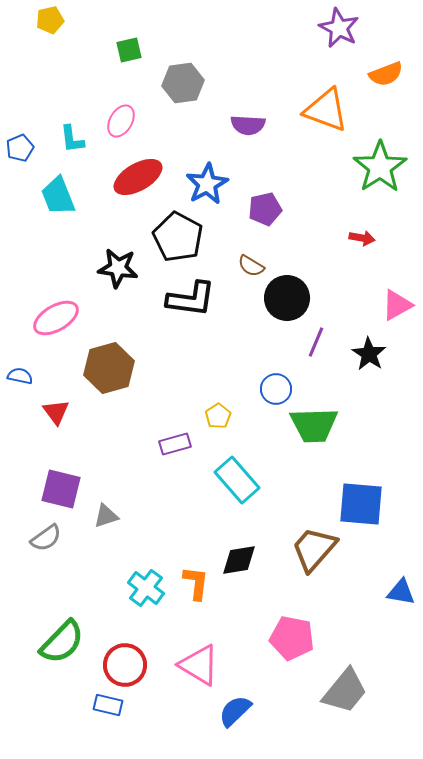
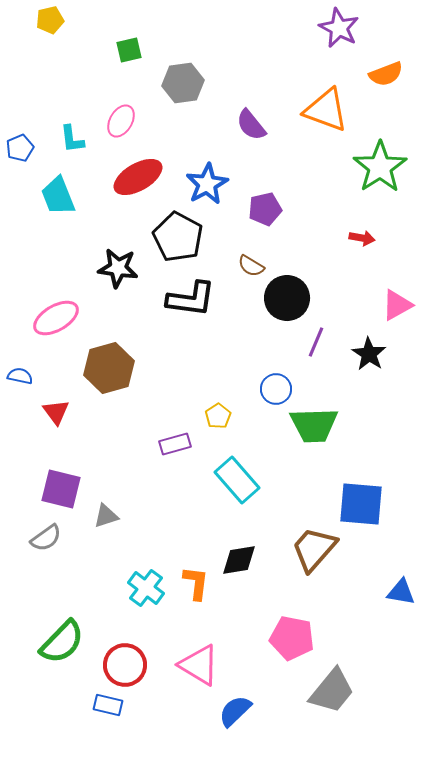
purple semicircle at (248, 125): moved 3 px right; rotated 48 degrees clockwise
gray trapezoid at (345, 691): moved 13 px left
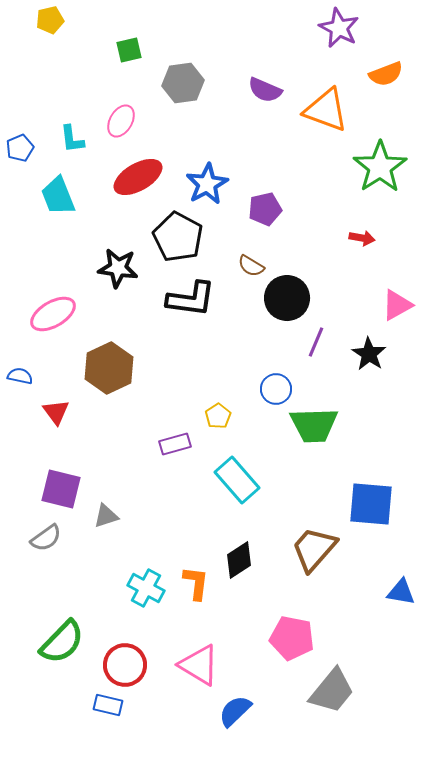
purple semicircle at (251, 125): moved 14 px right, 35 px up; rotated 28 degrees counterclockwise
pink ellipse at (56, 318): moved 3 px left, 4 px up
brown hexagon at (109, 368): rotated 9 degrees counterclockwise
blue square at (361, 504): moved 10 px right
black diamond at (239, 560): rotated 24 degrees counterclockwise
cyan cross at (146, 588): rotated 9 degrees counterclockwise
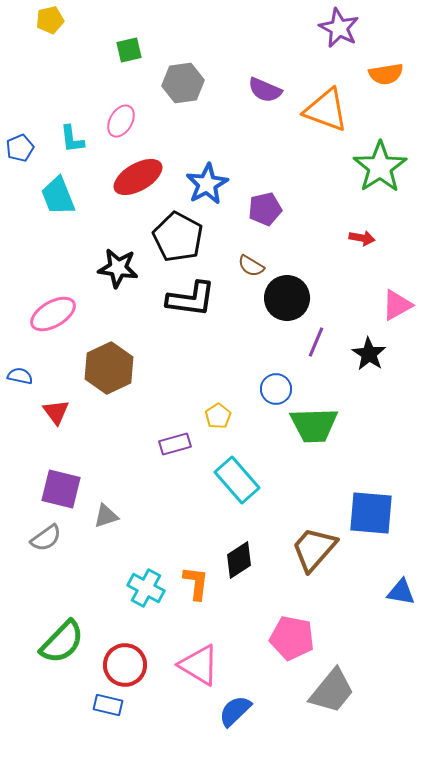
orange semicircle at (386, 74): rotated 12 degrees clockwise
blue square at (371, 504): moved 9 px down
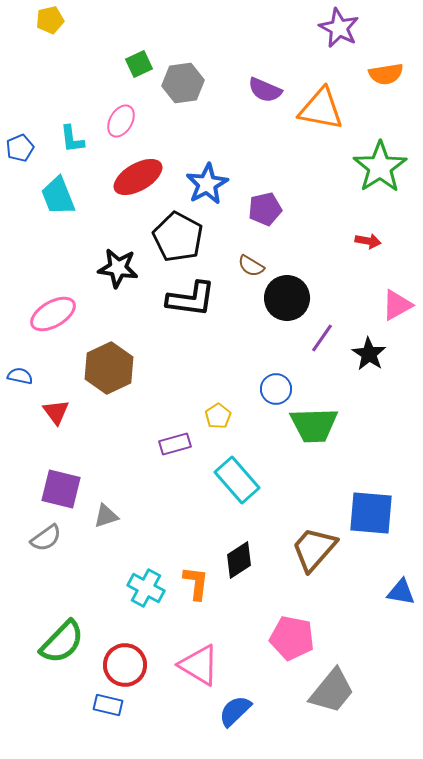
green square at (129, 50): moved 10 px right, 14 px down; rotated 12 degrees counterclockwise
orange triangle at (326, 110): moved 5 px left, 1 px up; rotated 9 degrees counterclockwise
red arrow at (362, 238): moved 6 px right, 3 px down
purple line at (316, 342): moved 6 px right, 4 px up; rotated 12 degrees clockwise
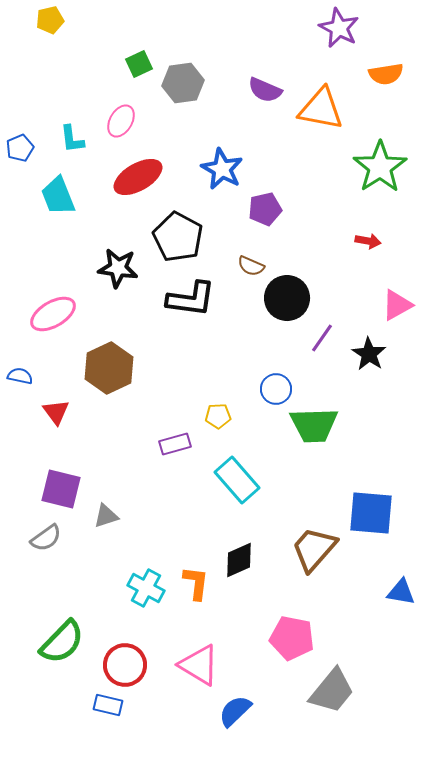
blue star at (207, 184): moved 15 px right, 15 px up; rotated 15 degrees counterclockwise
brown semicircle at (251, 266): rotated 8 degrees counterclockwise
yellow pentagon at (218, 416): rotated 30 degrees clockwise
black diamond at (239, 560): rotated 9 degrees clockwise
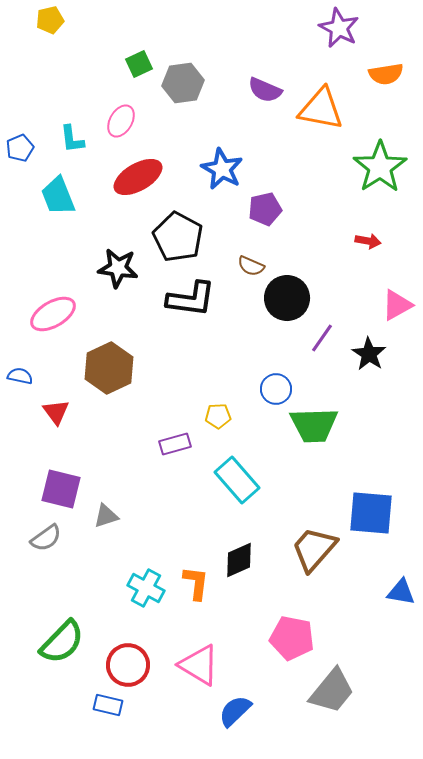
red circle at (125, 665): moved 3 px right
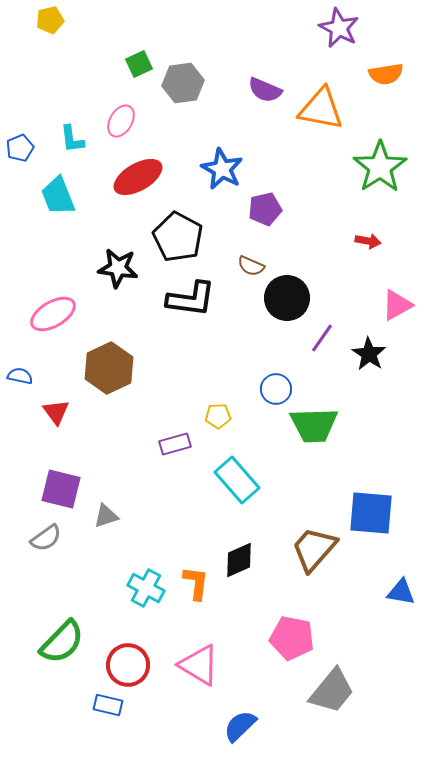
blue semicircle at (235, 711): moved 5 px right, 15 px down
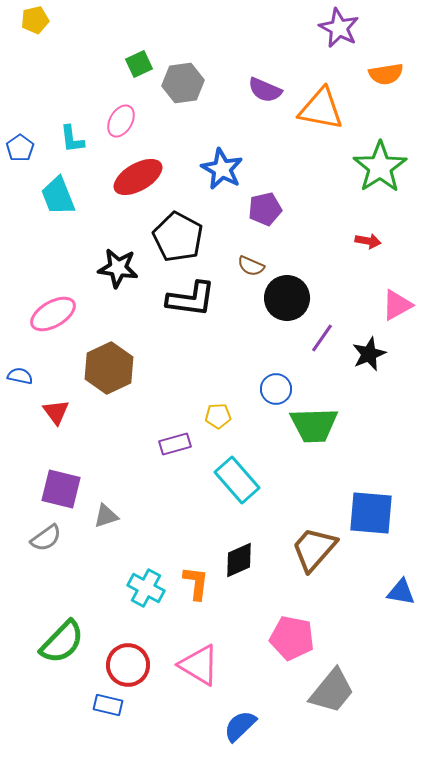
yellow pentagon at (50, 20): moved 15 px left
blue pentagon at (20, 148): rotated 12 degrees counterclockwise
black star at (369, 354): rotated 16 degrees clockwise
